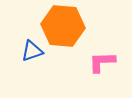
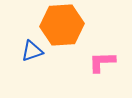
orange hexagon: moved 1 px left, 1 px up; rotated 9 degrees counterclockwise
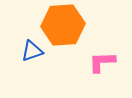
orange hexagon: moved 1 px right
